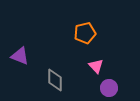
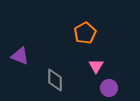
orange pentagon: rotated 15 degrees counterclockwise
pink triangle: rotated 14 degrees clockwise
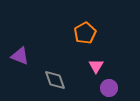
gray diamond: rotated 20 degrees counterclockwise
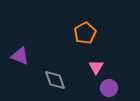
pink triangle: moved 1 px down
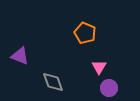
orange pentagon: rotated 20 degrees counterclockwise
pink triangle: moved 3 px right
gray diamond: moved 2 px left, 2 px down
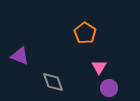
orange pentagon: rotated 10 degrees clockwise
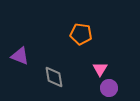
orange pentagon: moved 4 px left, 1 px down; rotated 25 degrees counterclockwise
pink triangle: moved 1 px right, 2 px down
gray diamond: moved 1 px right, 5 px up; rotated 10 degrees clockwise
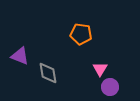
gray diamond: moved 6 px left, 4 px up
purple circle: moved 1 px right, 1 px up
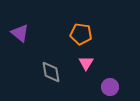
purple triangle: moved 23 px up; rotated 18 degrees clockwise
pink triangle: moved 14 px left, 6 px up
gray diamond: moved 3 px right, 1 px up
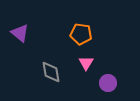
purple circle: moved 2 px left, 4 px up
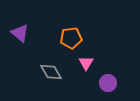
orange pentagon: moved 10 px left, 4 px down; rotated 15 degrees counterclockwise
gray diamond: rotated 20 degrees counterclockwise
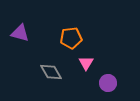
purple triangle: rotated 24 degrees counterclockwise
